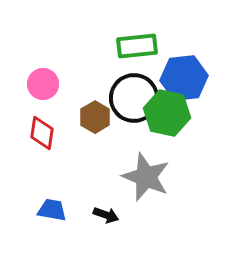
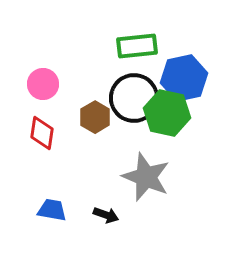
blue hexagon: rotated 6 degrees counterclockwise
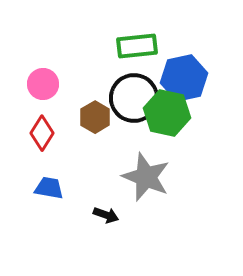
red diamond: rotated 24 degrees clockwise
blue trapezoid: moved 3 px left, 22 px up
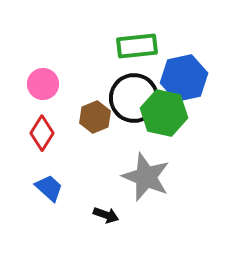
green hexagon: moved 3 px left
brown hexagon: rotated 8 degrees clockwise
blue trapezoid: rotated 32 degrees clockwise
